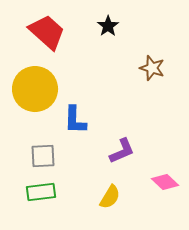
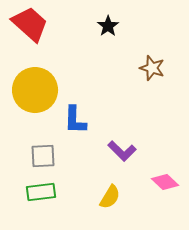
red trapezoid: moved 17 px left, 8 px up
yellow circle: moved 1 px down
purple L-shape: rotated 68 degrees clockwise
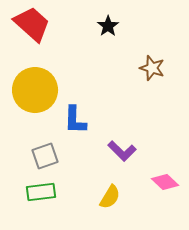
red trapezoid: moved 2 px right
gray square: moved 2 px right; rotated 16 degrees counterclockwise
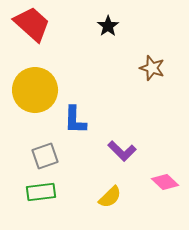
yellow semicircle: rotated 15 degrees clockwise
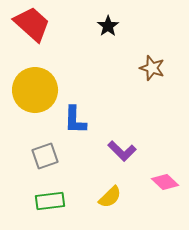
green rectangle: moved 9 px right, 9 px down
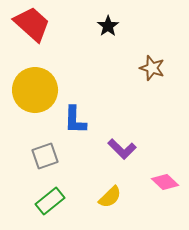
purple L-shape: moved 2 px up
green rectangle: rotated 32 degrees counterclockwise
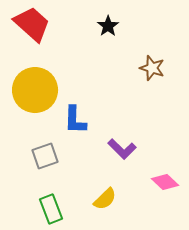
yellow semicircle: moved 5 px left, 2 px down
green rectangle: moved 1 px right, 8 px down; rotated 72 degrees counterclockwise
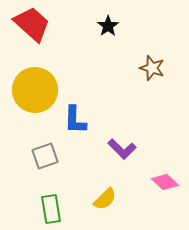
green rectangle: rotated 12 degrees clockwise
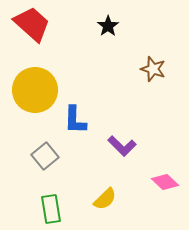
brown star: moved 1 px right, 1 px down
purple L-shape: moved 3 px up
gray square: rotated 20 degrees counterclockwise
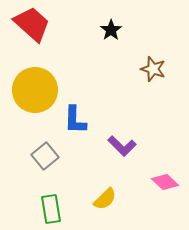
black star: moved 3 px right, 4 px down
